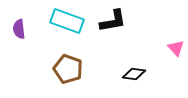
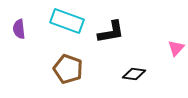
black L-shape: moved 2 px left, 11 px down
pink triangle: rotated 24 degrees clockwise
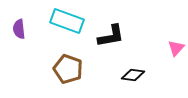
black L-shape: moved 4 px down
black diamond: moved 1 px left, 1 px down
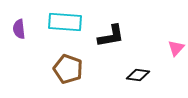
cyan rectangle: moved 2 px left, 1 px down; rotated 16 degrees counterclockwise
black diamond: moved 5 px right
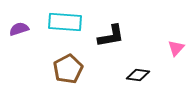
purple semicircle: rotated 78 degrees clockwise
brown pentagon: rotated 24 degrees clockwise
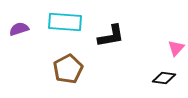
black diamond: moved 26 px right, 3 px down
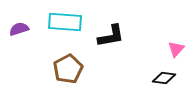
pink triangle: moved 1 px down
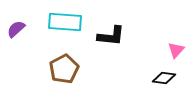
purple semicircle: moved 3 px left; rotated 24 degrees counterclockwise
black L-shape: rotated 16 degrees clockwise
pink triangle: moved 1 px down
brown pentagon: moved 4 px left
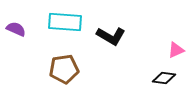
purple semicircle: rotated 66 degrees clockwise
black L-shape: rotated 24 degrees clockwise
pink triangle: rotated 24 degrees clockwise
brown pentagon: rotated 20 degrees clockwise
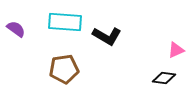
purple semicircle: rotated 12 degrees clockwise
black L-shape: moved 4 px left
